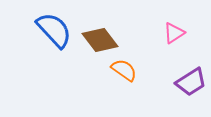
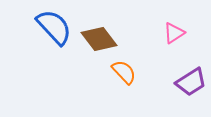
blue semicircle: moved 3 px up
brown diamond: moved 1 px left, 1 px up
orange semicircle: moved 2 px down; rotated 12 degrees clockwise
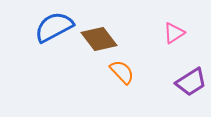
blue semicircle: rotated 75 degrees counterclockwise
orange semicircle: moved 2 px left
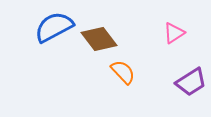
orange semicircle: moved 1 px right
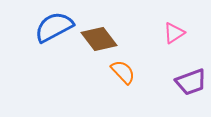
purple trapezoid: rotated 12 degrees clockwise
